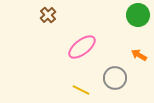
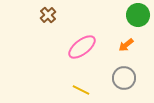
orange arrow: moved 13 px left, 10 px up; rotated 70 degrees counterclockwise
gray circle: moved 9 px right
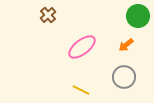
green circle: moved 1 px down
gray circle: moved 1 px up
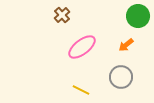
brown cross: moved 14 px right
gray circle: moved 3 px left
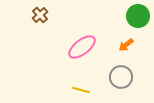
brown cross: moved 22 px left
yellow line: rotated 12 degrees counterclockwise
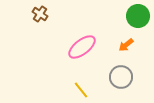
brown cross: moved 1 px up; rotated 14 degrees counterclockwise
yellow line: rotated 36 degrees clockwise
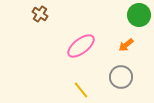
green circle: moved 1 px right, 1 px up
pink ellipse: moved 1 px left, 1 px up
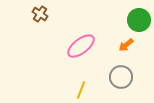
green circle: moved 5 px down
yellow line: rotated 60 degrees clockwise
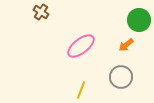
brown cross: moved 1 px right, 2 px up
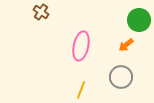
pink ellipse: rotated 40 degrees counterclockwise
